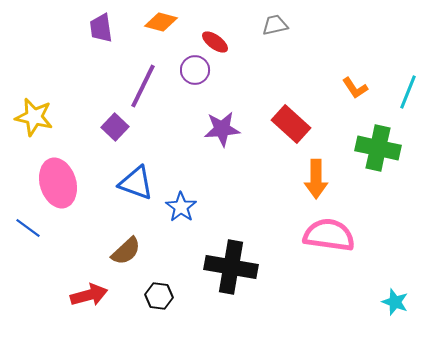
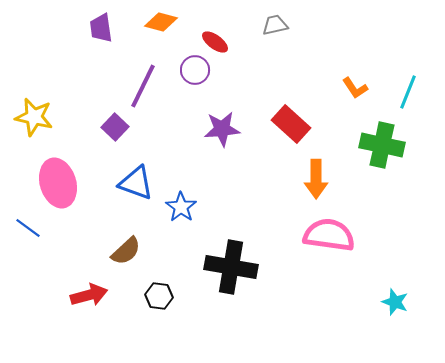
green cross: moved 4 px right, 3 px up
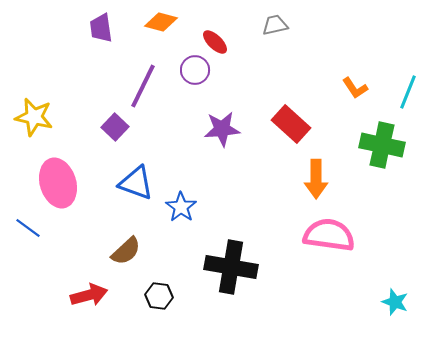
red ellipse: rotated 8 degrees clockwise
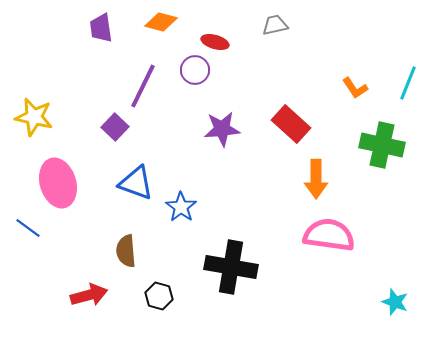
red ellipse: rotated 28 degrees counterclockwise
cyan line: moved 9 px up
brown semicircle: rotated 128 degrees clockwise
black hexagon: rotated 8 degrees clockwise
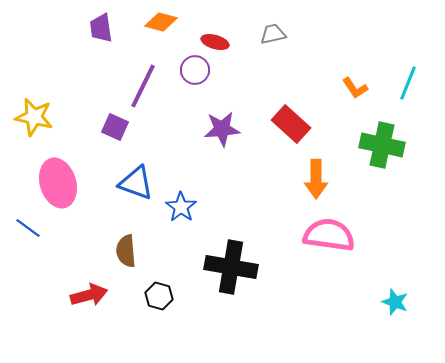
gray trapezoid: moved 2 px left, 9 px down
purple square: rotated 20 degrees counterclockwise
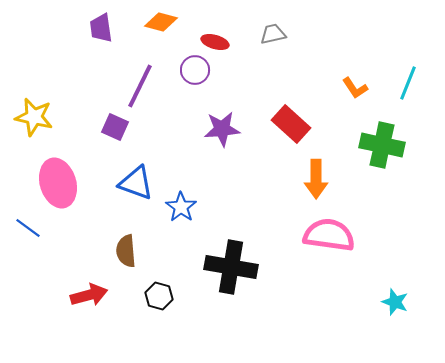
purple line: moved 3 px left
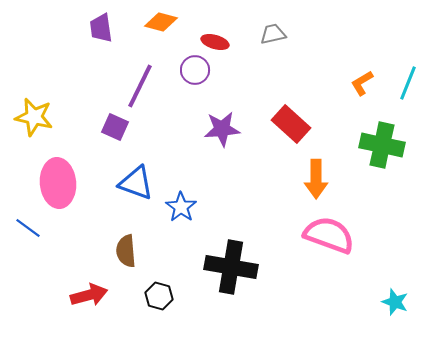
orange L-shape: moved 7 px right, 5 px up; rotated 92 degrees clockwise
pink ellipse: rotated 12 degrees clockwise
pink semicircle: rotated 12 degrees clockwise
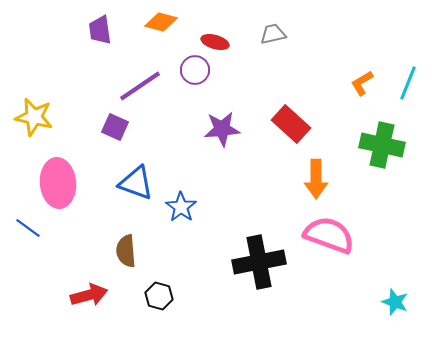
purple trapezoid: moved 1 px left, 2 px down
purple line: rotated 30 degrees clockwise
black cross: moved 28 px right, 5 px up; rotated 21 degrees counterclockwise
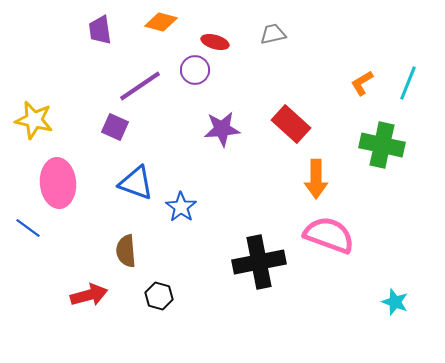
yellow star: moved 3 px down
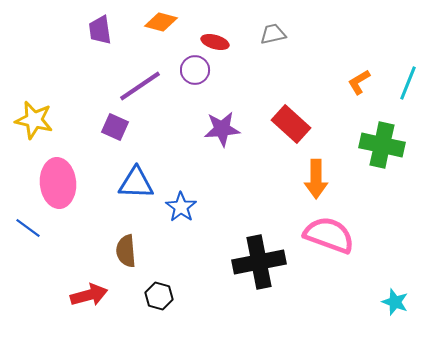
orange L-shape: moved 3 px left, 1 px up
blue triangle: rotated 18 degrees counterclockwise
